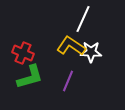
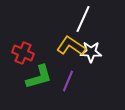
green L-shape: moved 9 px right
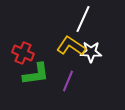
green L-shape: moved 3 px left, 3 px up; rotated 8 degrees clockwise
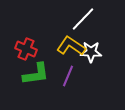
white line: rotated 20 degrees clockwise
red cross: moved 3 px right, 4 px up
purple line: moved 5 px up
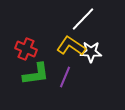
purple line: moved 3 px left, 1 px down
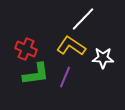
white star: moved 12 px right, 6 px down
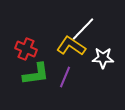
white line: moved 10 px down
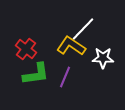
red cross: rotated 15 degrees clockwise
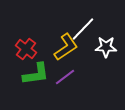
yellow L-shape: moved 5 px left, 1 px down; rotated 112 degrees clockwise
white star: moved 3 px right, 11 px up
purple line: rotated 30 degrees clockwise
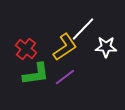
yellow L-shape: moved 1 px left
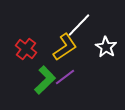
white line: moved 4 px left, 4 px up
white star: rotated 30 degrees clockwise
green L-shape: moved 9 px right, 6 px down; rotated 36 degrees counterclockwise
